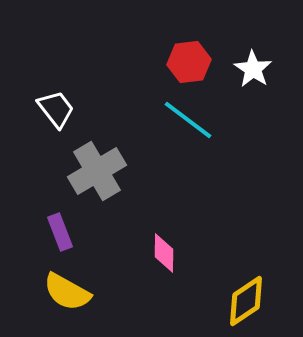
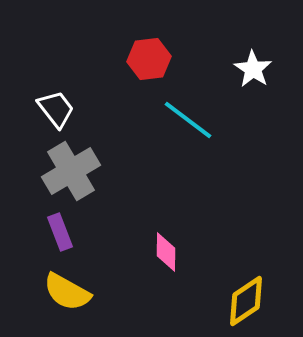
red hexagon: moved 40 px left, 3 px up
gray cross: moved 26 px left
pink diamond: moved 2 px right, 1 px up
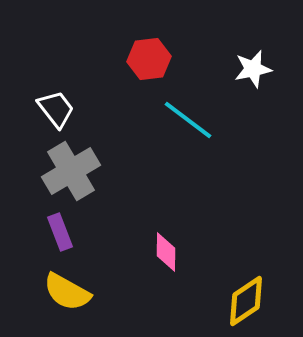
white star: rotated 27 degrees clockwise
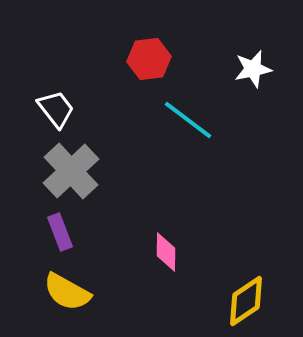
gray cross: rotated 12 degrees counterclockwise
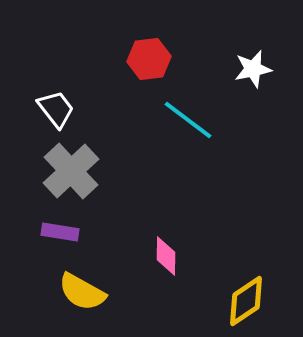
purple rectangle: rotated 60 degrees counterclockwise
pink diamond: moved 4 px down
yellow semicircle: moved 15 px right
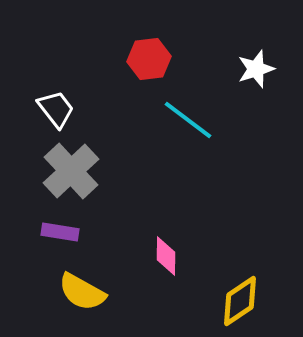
white star: moved 3 px right; rotated 6 degrees counterclockwise
yellow diamond: moved 6 px left
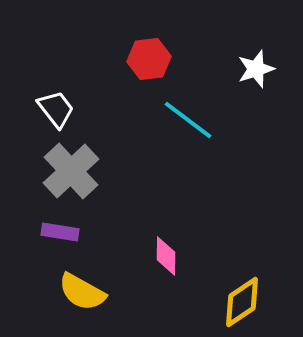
yellow diamond: moved 2 px right, 1 px down
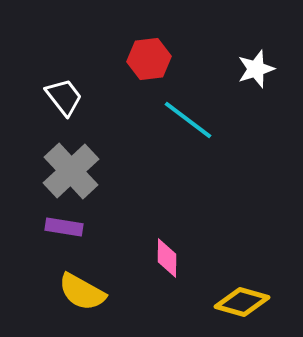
white trapezoid: moved 8 px right, 12 px up
purple rectangle: moved 4 px right, 5 px up
pink diamond: moved 1 px right, 2 px down
yellow diamond: rotated 50 degrees clockwise
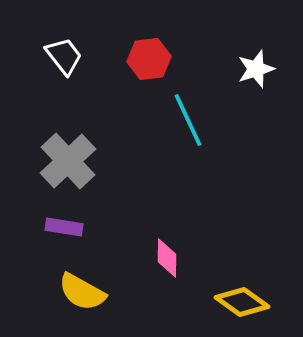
white trapezoid: moved 41 px up
cyan line: rotated 28 degrees clockwise
gray cross: moved 3 px left, 10 px up
yellow diamond: rotated 20 degrees clockwise
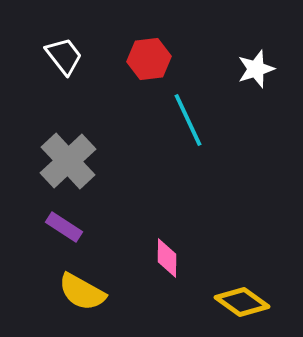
purple rectangle: rotated 24 degrees clockwise
